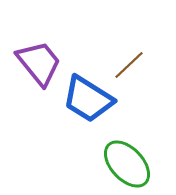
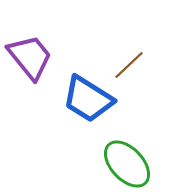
purple trapezoid: moved 9 px left, 6 px up
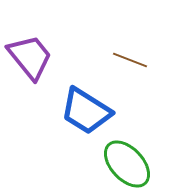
brown line: moved 1 px right, 5 px up; rotated 64 degrees clockwise
blue trapezoid: moved 2 px left, 12 px down
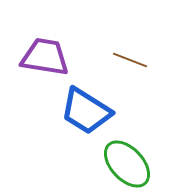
purple trapezoid: moved 15 px right; rotated 42 degrees counterclockwise
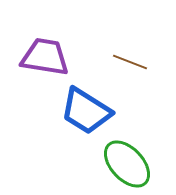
brown line: moved 2 px down
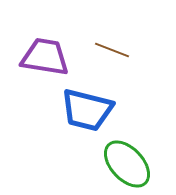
brown line: moved 18 px left, 12 px up
blue trapezoid: moved 1 px right, 1 px up; rotated 18 degrees counterclockwise
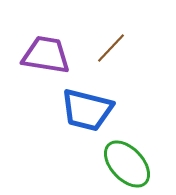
brown line: moved 1 px left, 2 px up; rotated 68 degrees counterclockwise
purple trapezoid: moved 1 px right, 2 px up
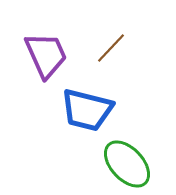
purple trapezoid: rotated 57 degrees clockwise
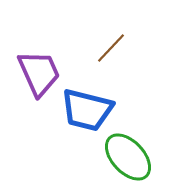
purple trapezoid: moved 7 px left, 18 px down
green ellipse: moved 1 px right, 7 px up
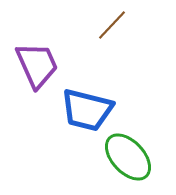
brown line: moved 1 px right, 23 px up
purple trapezoid: moved 2 px left, 8 px up
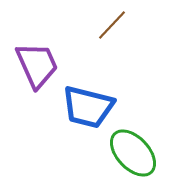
blue trapezoid: moved 1 px right, 3 px up
green ellipse: moved 5 px right, 4 px up
